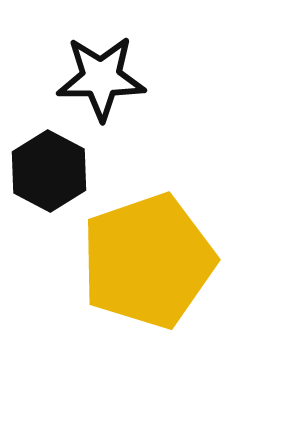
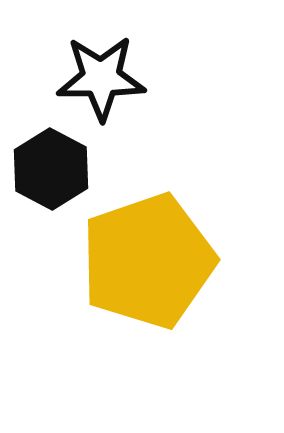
black hexagon: moved 2 px right, 2 px up
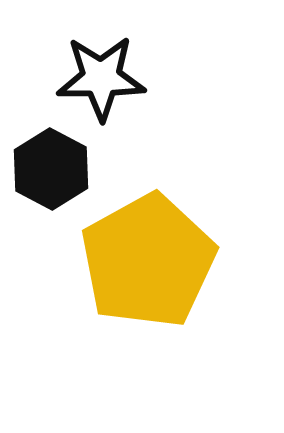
yellow pentagon: rotated 10 degrees counterclockwise
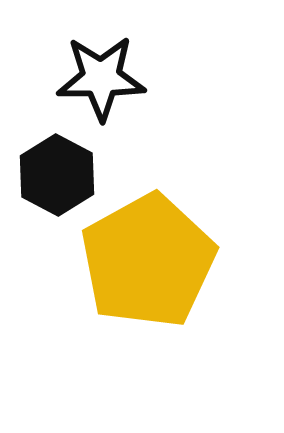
black hexagon: moved 6 px right, 6 px down
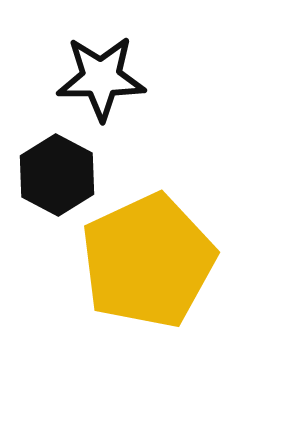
yellow pentagon: rotated 4 degrees clockwise
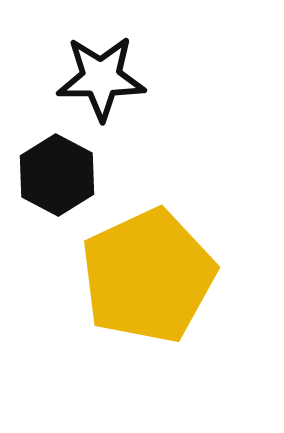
yellow pentagon: moved 15 px down
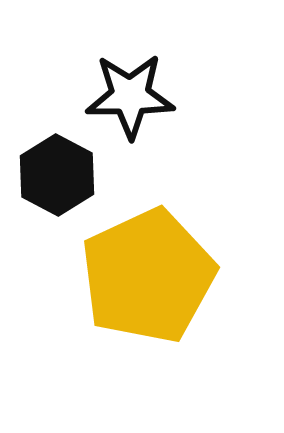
black star: moved 29 px right, 18 px down
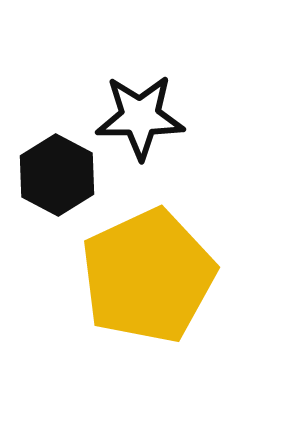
black star: moved 10 px right, 21 px down
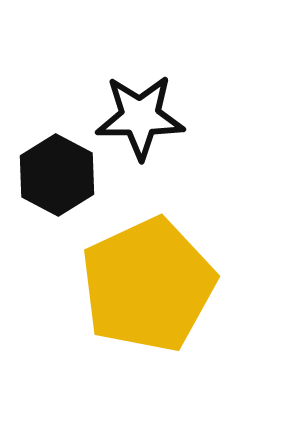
yellow pentagon: moved 9 px down
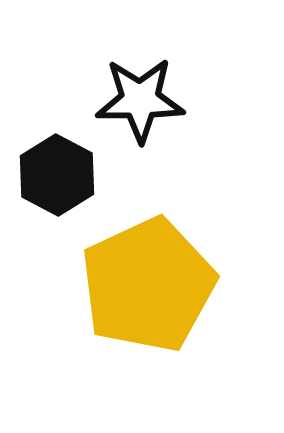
black star: moved 17 px up
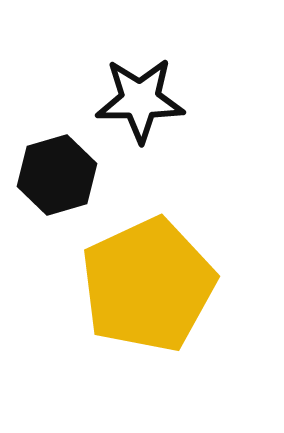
black hexagon: rotated 16 degrees clockwise
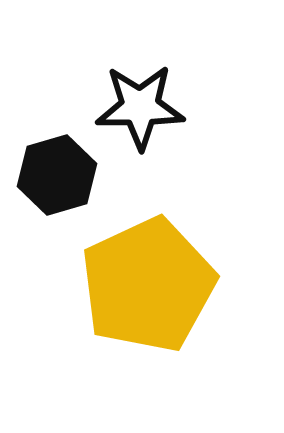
black star: moved 7 px down
